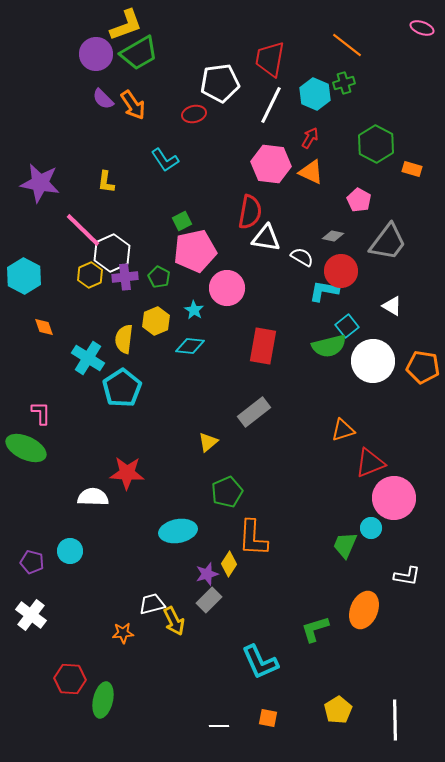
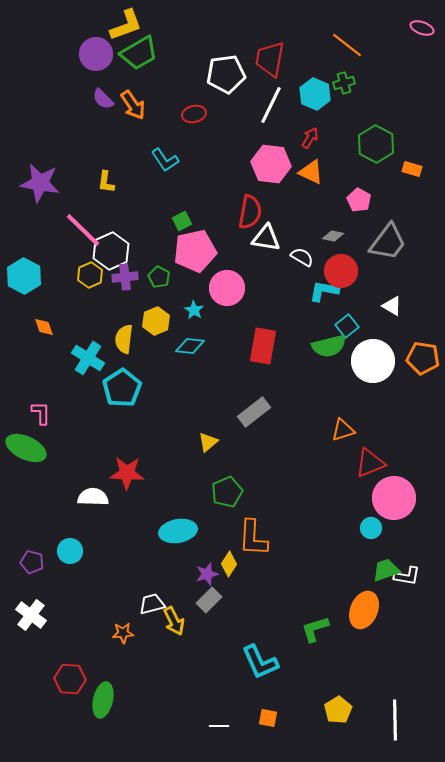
white pentagon at (220, 83): moved 6 px right, 9 px up
white hexagon at (112, 253): moved 1 px left, 2 px up
orange pentagon at (423, 367): moved 9 px up
green trapezoid at (345, 545): moved 41 px right, 25 px down; rotated 48 degrees clockwise
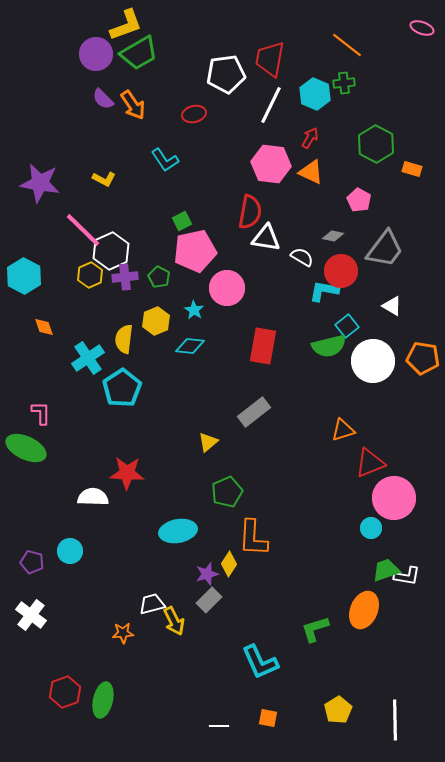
green cross at (344, 83): rotated 10 degrees clockwise
yellow L-shape at (106, 182): moved 2 px left, 3 px up; rotated 70 degrees counterclockwise
gray trapezoid at (388, 242): moved 3 px left, 7 px down
cyan cross at (88, 358): rotated 24 degrees clockwise
red hexagon at (70, 679): moved 5 px left, 13 px down; rotated 24 degrees counterclockwise
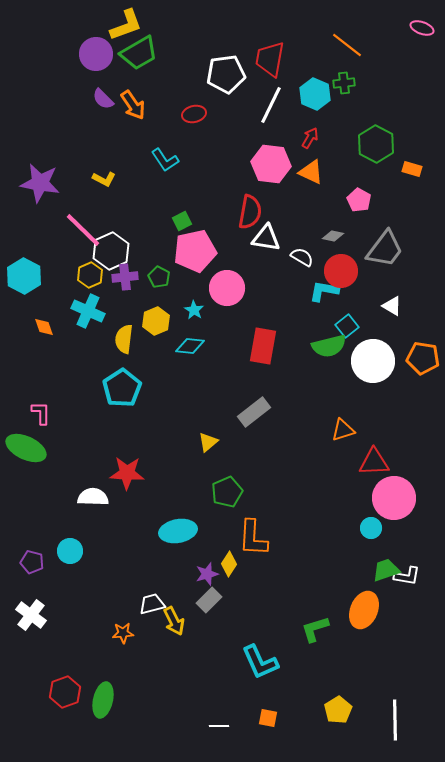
cyan cross at (88, 358): moved 47 px up; rotated 32 degrees counterclockwise
red triangle at (370, 463): moved 4 px right, 1 px up; rotated 20 degrees clockwise
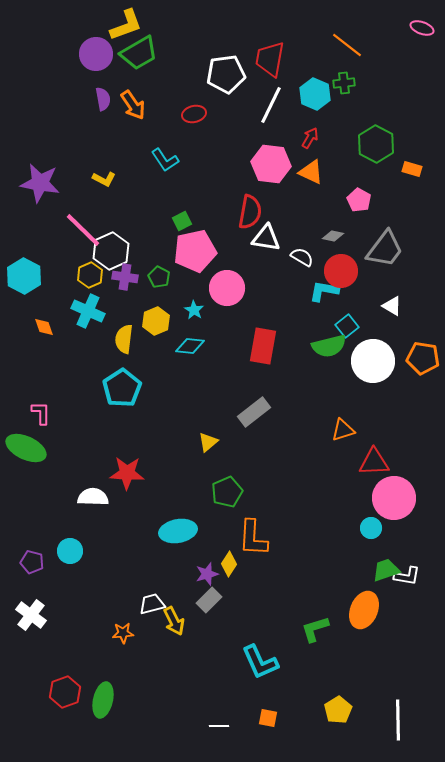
purple semicircle at (103, 99): rotated 145 degrees counterclockwise
purple cross at (125, 277): rotated 15 degrees clockwise
white line at (395, 720): moved 3 px right
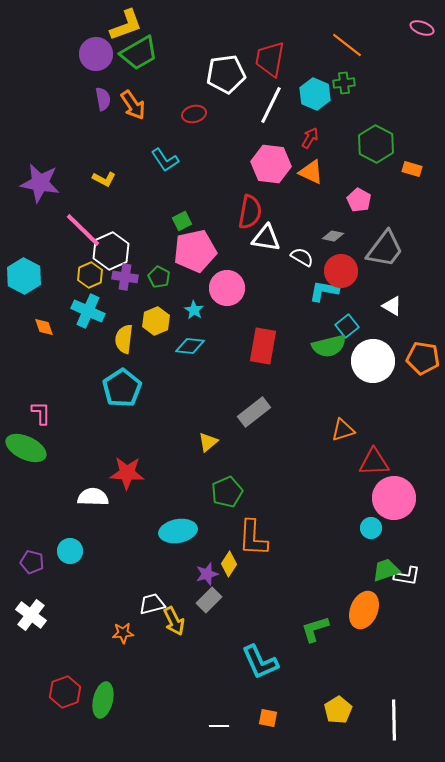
white line at (398, 720): moved 4 px left
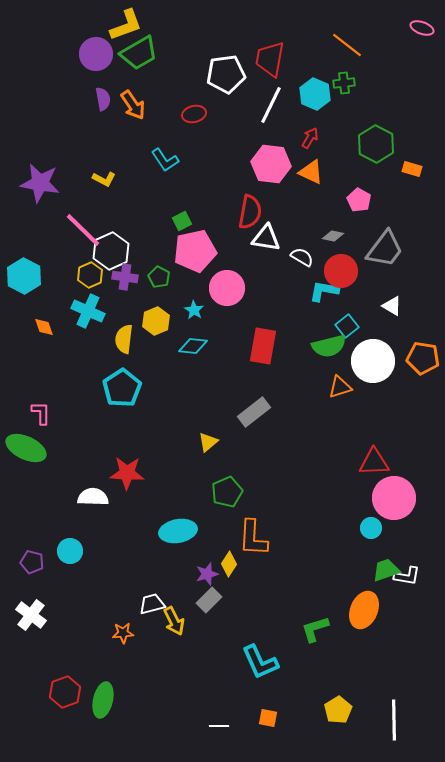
cyan diamond at (190, 346): moved 3 px right
orange triangle at (343, 430): moved 3 px left, 43 px up
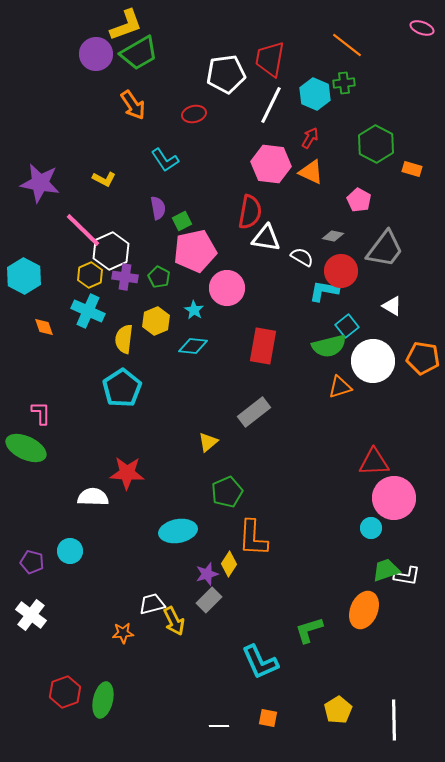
purple semicircle at (103, 99): moved 55 px right, 109 px down
green L-shape at (315, 629): moved 6 px left, 1 px down
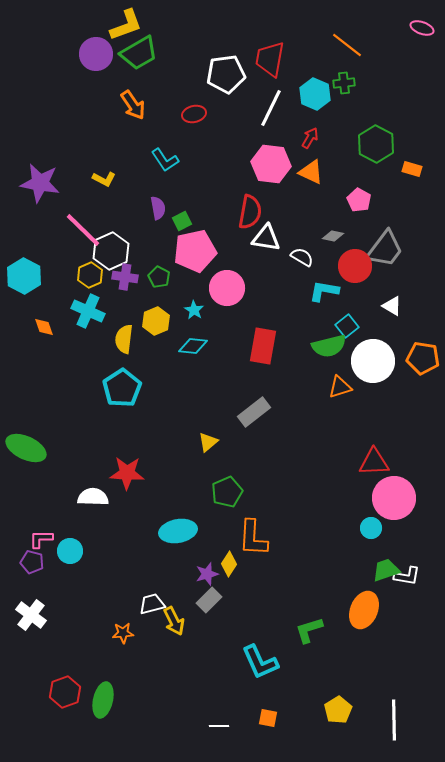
white line at (271, 105): moved 3 px down
red circle at (341, 271): moved 14 px right, 5 px up
pink L-shape at (41, 413): moved 126 px down; rotated 90 degrees counterclockwise
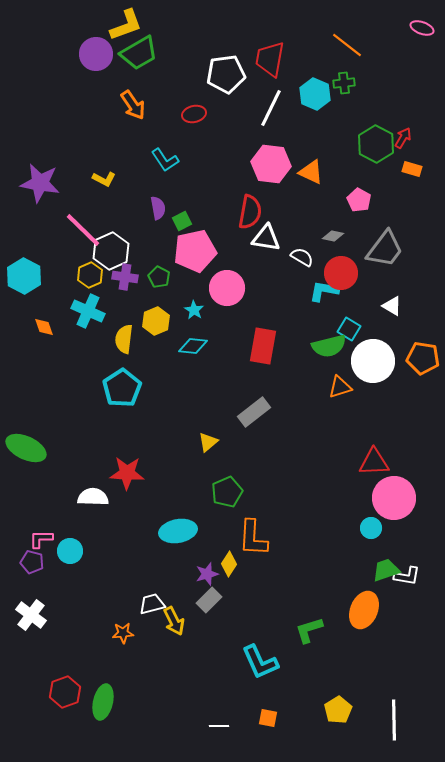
red arrow at (310, 138): moved 93 px right
red circle at (355, 266): moved 14 px left, 7 px down
cyan square at (347, 326): moved 2 px right, 3 px down; rotated 20 degrees counterclockwise
green ellipse at (103, 700): moved 2 px down
